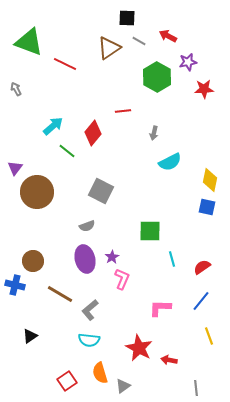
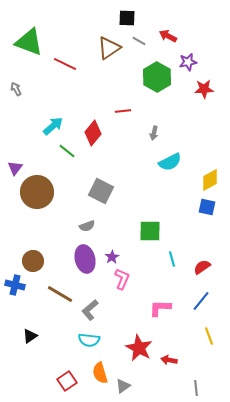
yellow diamond at (210, 180): rotated 50 degrees clockwise
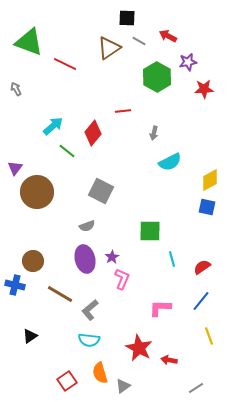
gray line at (196, 388): rotated 63 degrees clockwise
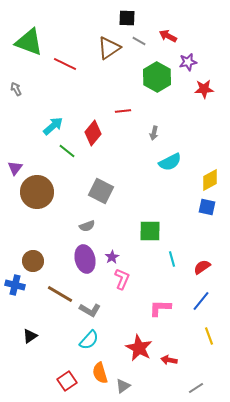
gray L-shape at (90, 310): rotated 110 degrees counterclockwise
cyan semicircle at (89, 340): rotated 55 degrees counterclockwise
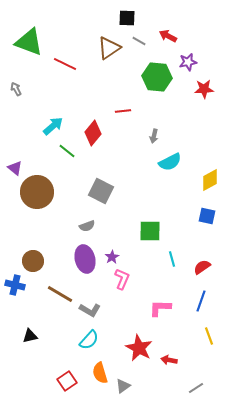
green hexagon at (157, 77): rotated 24 degrees counterclockwise
gray arrow at (154, 133): moved 3 px down
purple triangle at (15, 168): rotated 28 degrees counterclockwise
blue square at (207, 207): moved 9 px down
blue line at (201, 301): rotated 20 degrees counterclockwise
black triangle at (30, 336): rotated 21 degrees clockwise
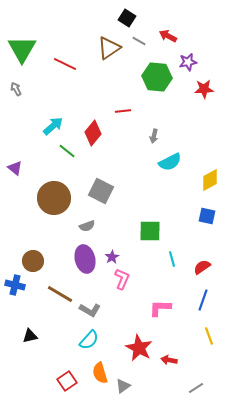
black square at (127, 18): rotated 30 degrees clockwise
green triangle at (29, 42): moved 7 px left, 7 px down; rotated 40 degrees clockwise
brown circle at (37, 192): moved 17 px right, 6 px down
blue line at (201, 301): moved 2 px right, 1 px up
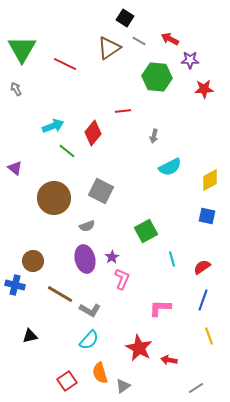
black square at (127, 18): moved 2 px left
red arrow at (168, 36): moved 2 px right, 3 px down
purple star at (188, 62): moved 2 px right, 2 px up; rotated 12 degrees clockwise
cyan arrow at (53, 126): rotated 20 degrees clockwise
cyan semicircle at (170, 162): moved 5 px down
green square at (150, 231): moved 4 px left; rotated 30 degrees counterclockwise
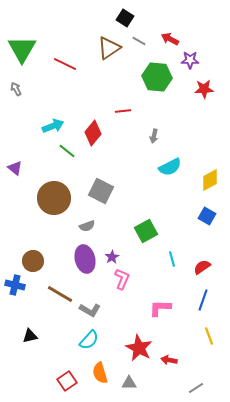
blue square at (207, 216): rotated 18 degrees clockwise
gray triangle at (123, 386): moved 6 px right, 3 px up; rotated 35 degrees clockwise
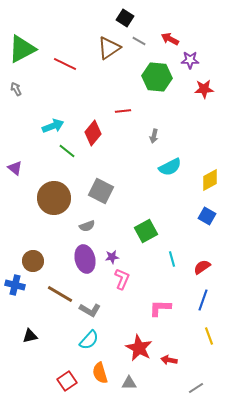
green triangle at (22, 49): rotated 32 degrees clockwise
purple star at (112, 257): rotated 24 degrees clockwise
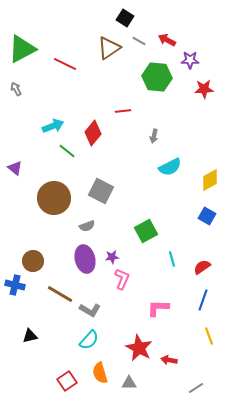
red arrow at (170, 39): moved 3 px left, 1 px down
pink L-shape at (160, 308): moved 2 px left
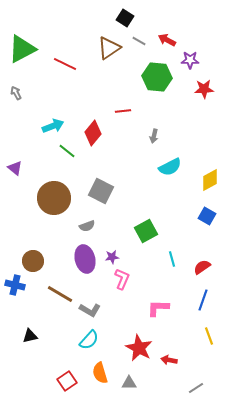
gray arrow at (16, 89): moved 4 px down
